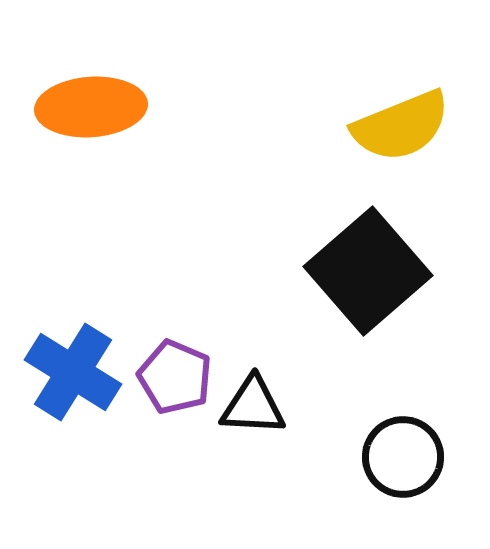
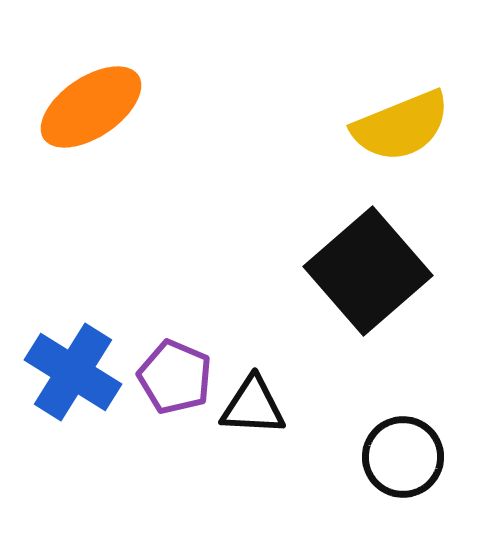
orange ellipse: rotated 30 degrees counterclockwise
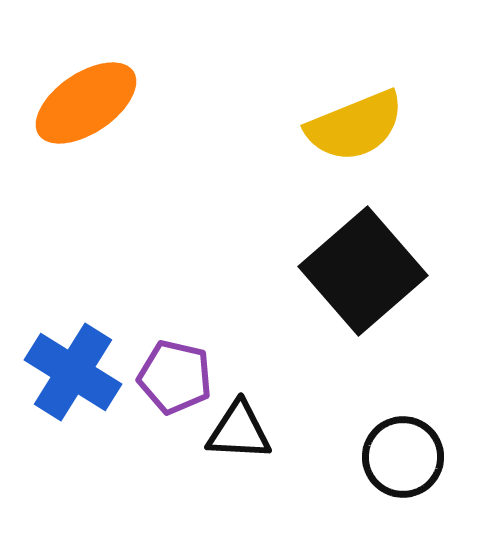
orange ellipse: moved 5 px left, 4 px up
yellow semicircle: moved 46 px left
black square: moved 5 px left
purple pentagon: rotated 10 degrees counterclockwise
black triangle: moved 14 px left, 25 px down
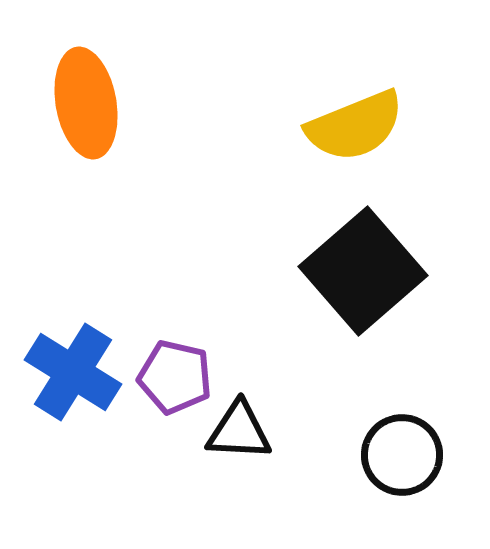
orange ellipse: rotated 66 degrees counterclockwise
black circle: moved 1 px left, 2 px up
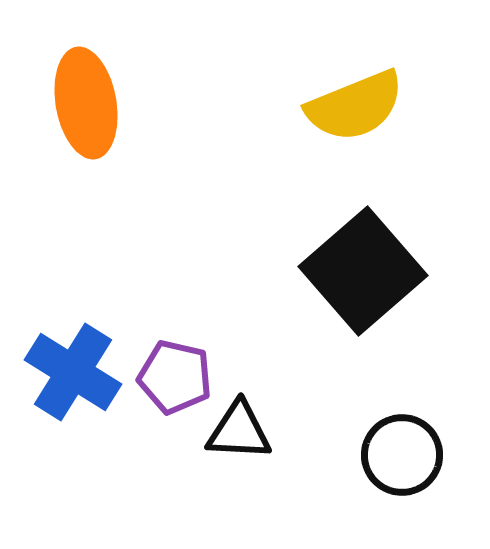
yellow semicircle: moved 20 px up
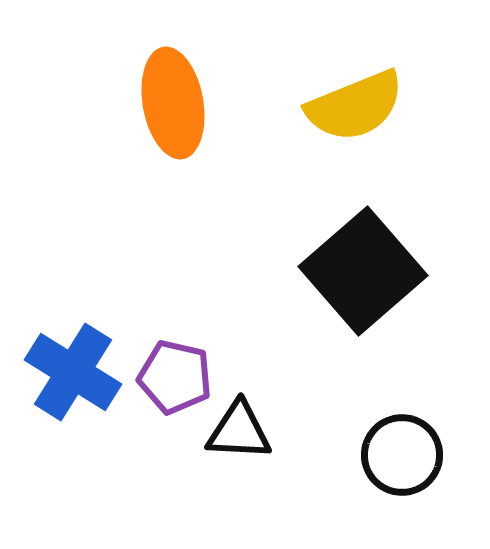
orange ellipse: moved 87 px right
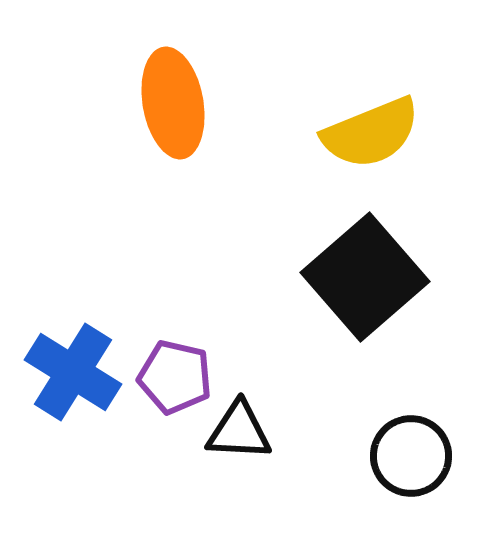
yellow semicircle: moved 16 px right, 27 px down
black square: moved 2 px right, 6 px down
black circle: moved 9 px right, 1 px down
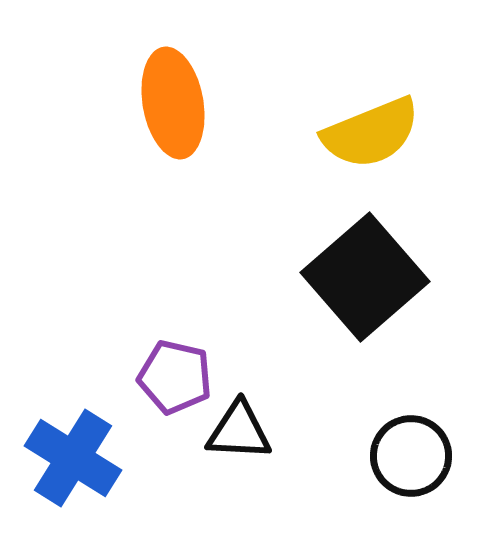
blue cross: moved 86 px down
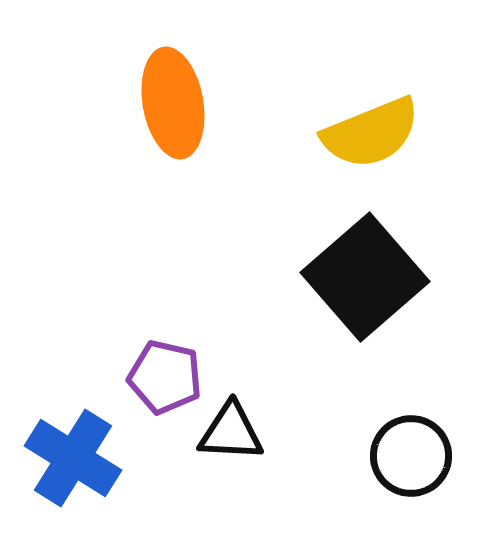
purple pentagon: moved 10 px left
black triangle: moved 8 px left, 1 px down
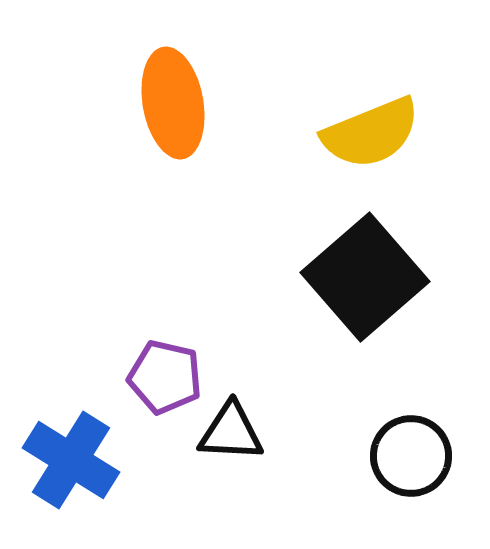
blue cross: moved 2 px left, 2 px down
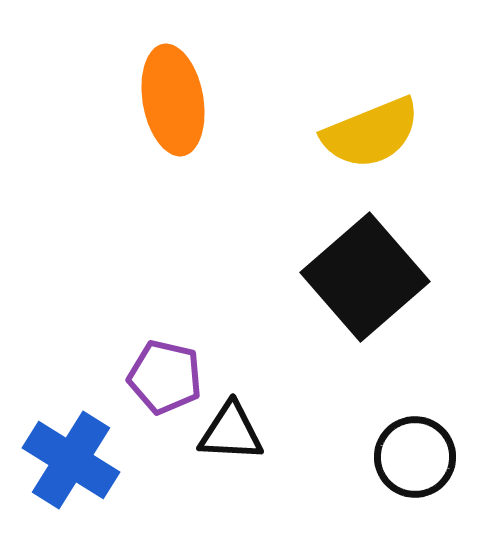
orange ellipse: moved 3 px up
black circle: moved 4 px right, 1 px down
